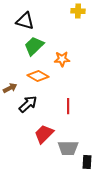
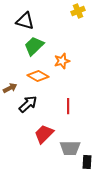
yellow cross: rotated 24 degrees counterclockwise
orange star: moved 2 px down; rotated 14 degrees counterclockwise
gray trapezoid: moved 2 px right
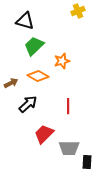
brown arrow: moved 1 px right, 5 px up
gray trapezoid: moved 1 px left
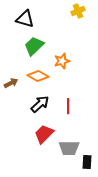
black triangle: moved 2 px up
black arrow: moved 12 px right
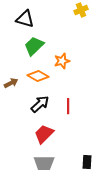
yellow cross: moved 3 px right, 1 px up
gray trapezoid: moved 25 px left, 15 px down
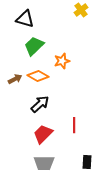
yellow cross: rotated 16 degrees counterclockwise
brown arrow: moved 4 px right, 4 px up
red line: moved 6 px right, 19 px down
red trapezoid: moved 1 px left
